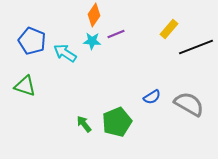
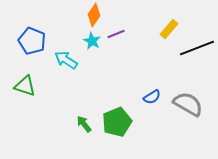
cyan star: rotated 24 degrees clockwise
black line: moved 1 px right, 1 px down
cyan arrow: moved 1 px right, 7 px down
gray semicircle: moved 1 px left
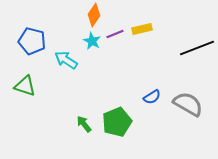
yellow rectangle: moved 27 px left; rotated 36 degrees clockwise
purple line: moved 1 px left
blue pentagon: rotated 8 degrees counterclockwise
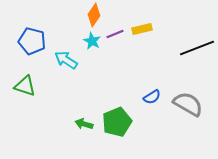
green arrow: rotated 36 degrees counterclockwise
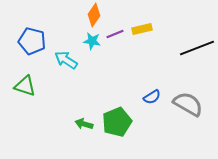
cyan star: rotated 18 degrees counterclockwise
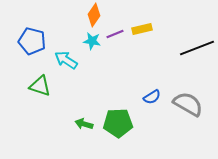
green triangle: moved 15 px right
green pentagon: moved 1 px right, 1 px down; rotated 20 degrees clockwise
